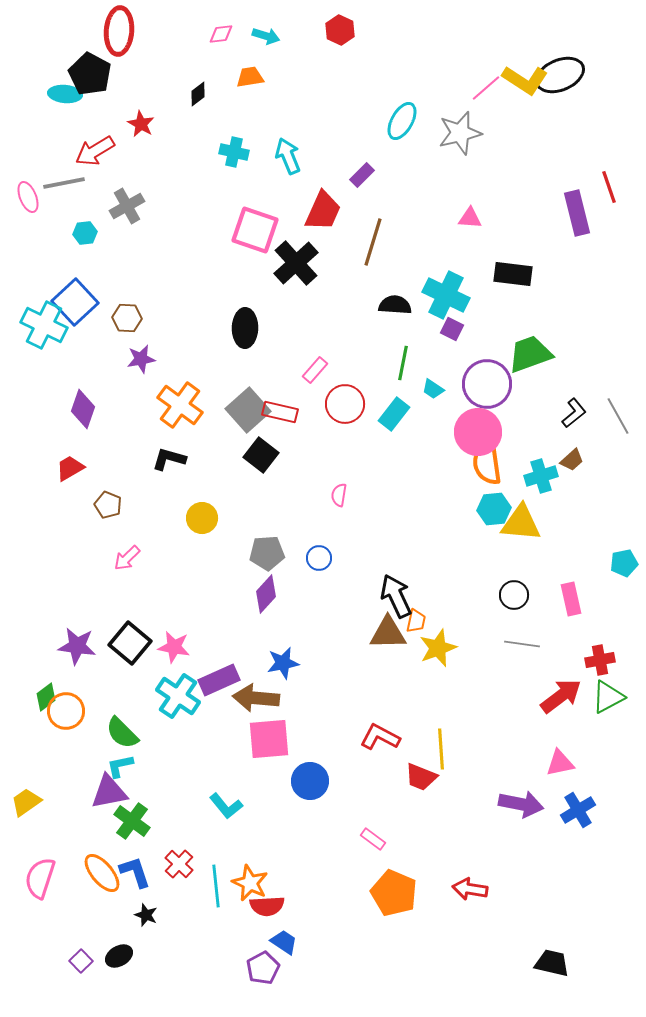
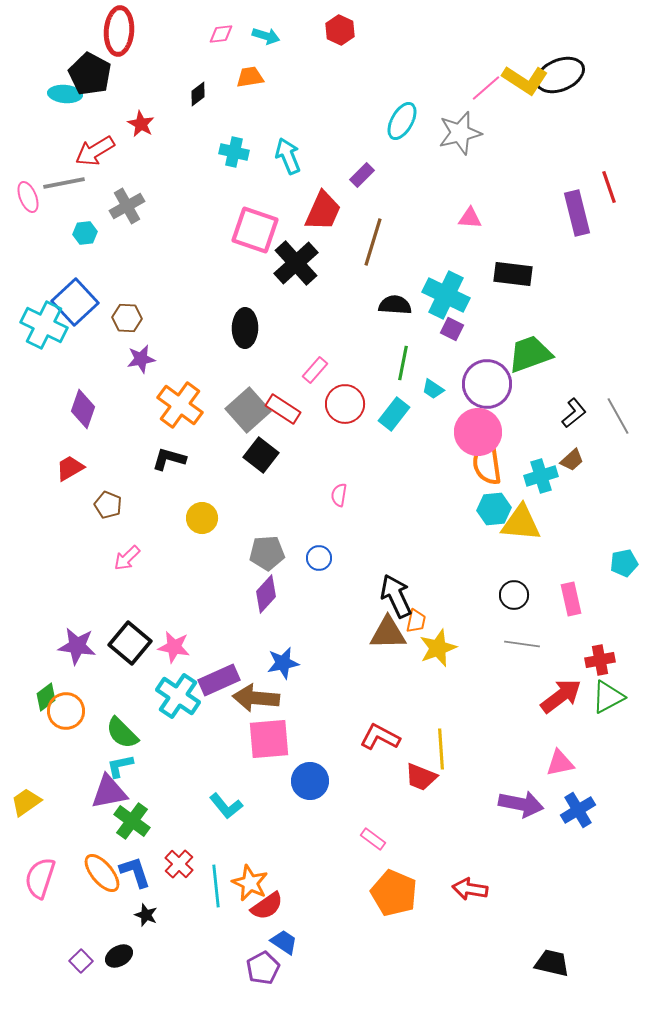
red rectangle at (280, 412): moved 3 px right, 3 px up; rotated 20 degrees clockwise
red semicircle at (267, 906): rotated 32 degrees counterclockwise
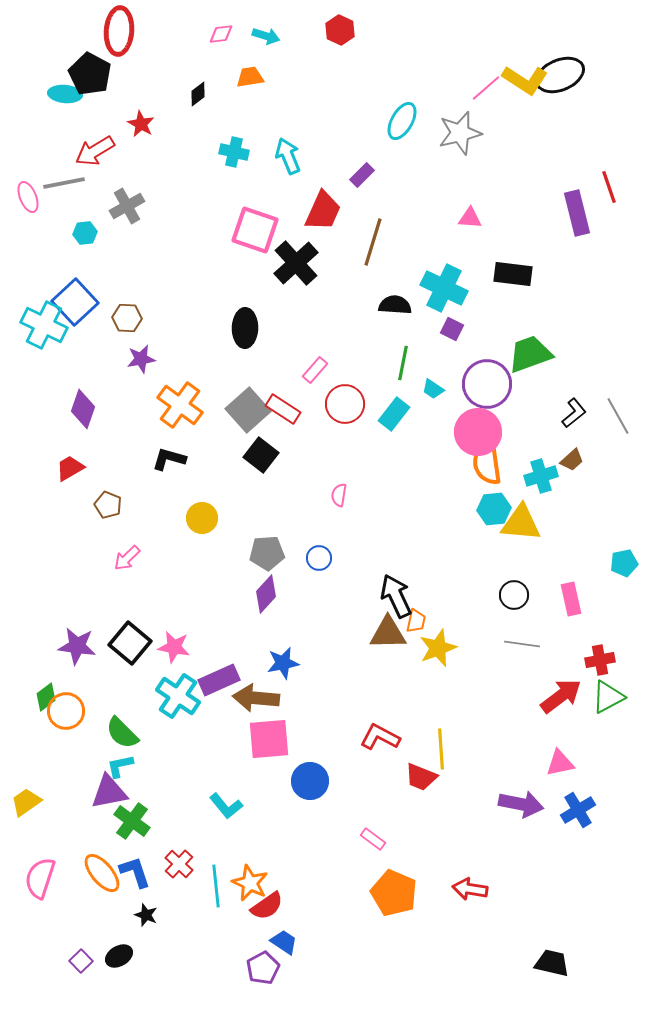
cyan cross at (446, 295): moved 2 px left, 7 px up
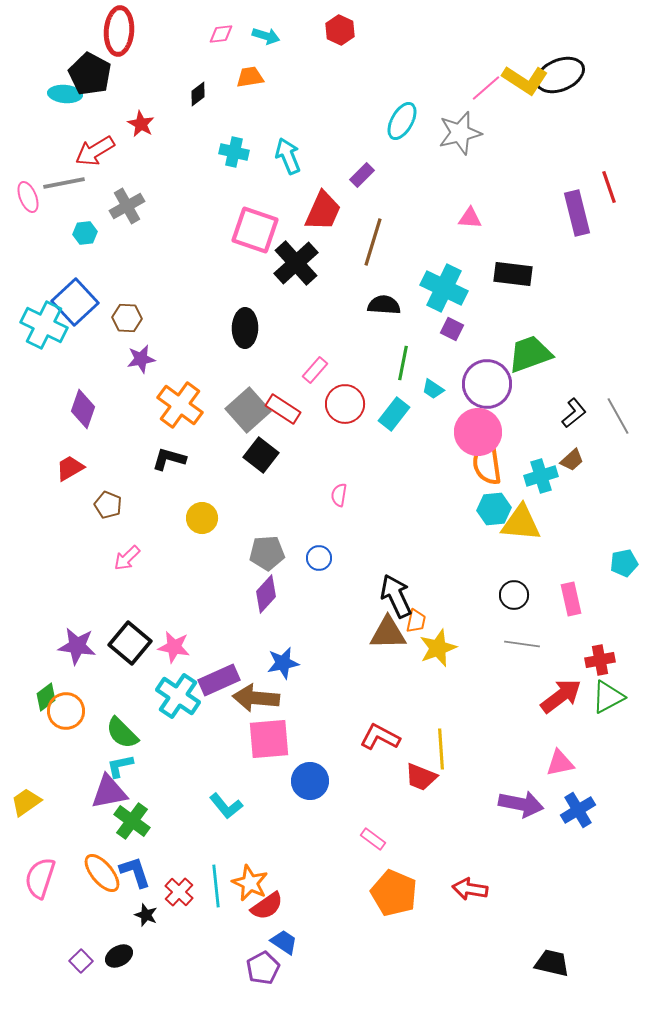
black semicircle at (395, 305): moved 11 px left
red cross at (179, 864): moved 28 px down
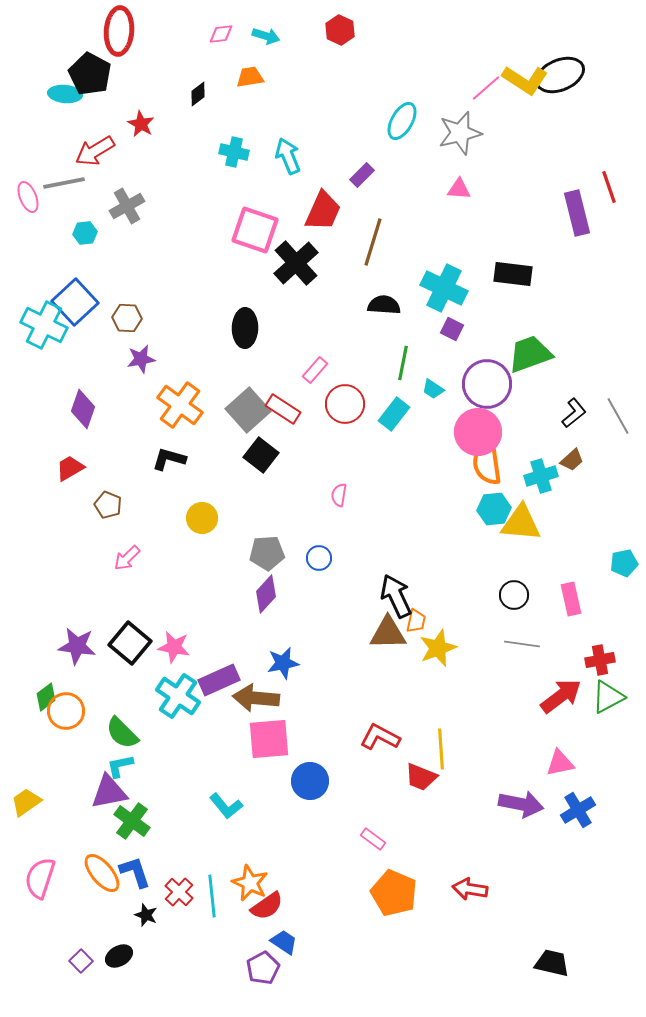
pink triangle at (470, 218): moved 11 px left, 29 px up
cyan line at (216, 886): moved 4 px left, 10 px down
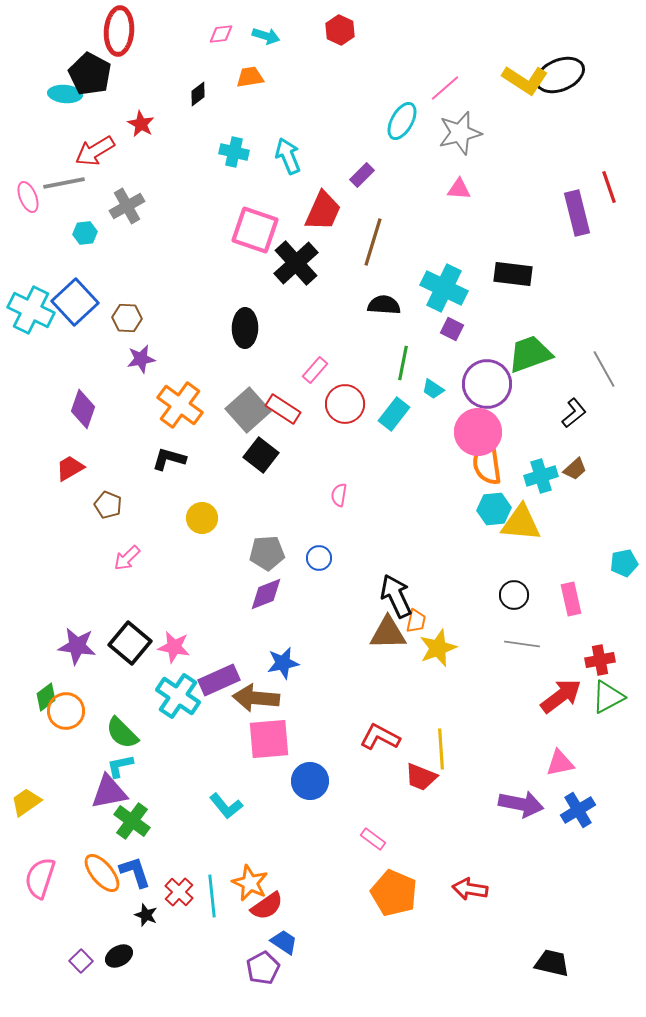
pink line at (486, 88): moved 41 px left
cyan cross at (44, 325): moved 13 px left, 15 px up
gray line at (618, 416): moved 14 px left, 47 px up
brown trapezoid at (572, 460): moved 3 px right, 9 px down
purple diamond at (266, 594): rotated 27 degrees clockwise
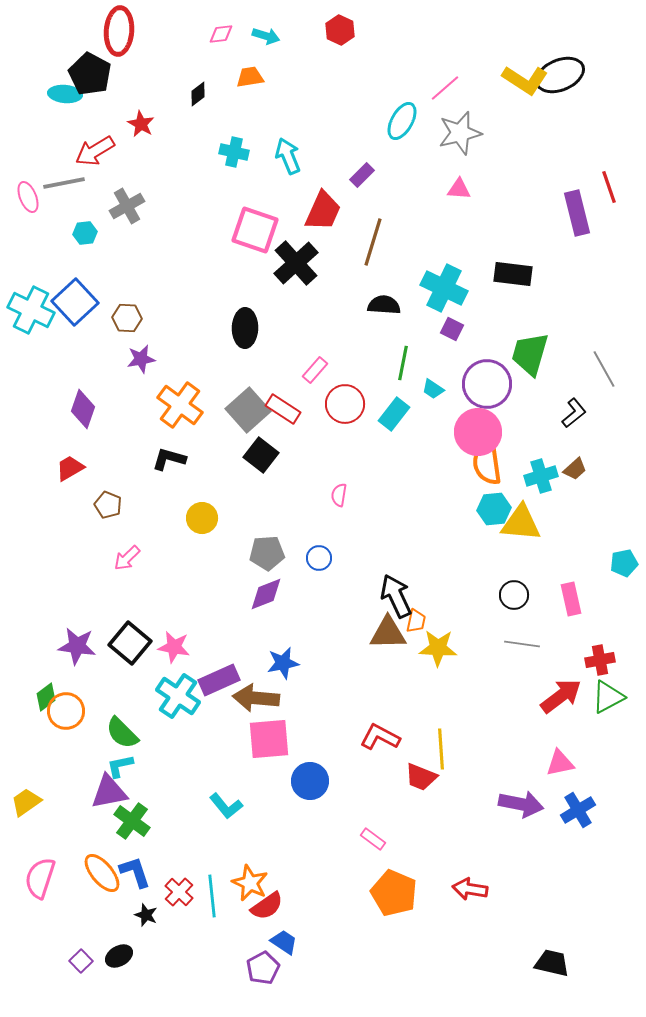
green trapezoid at (530, 354): rotated 54 degrees counterclockwise
yellow star at (438, 648): rotated 24 degrees clockwise
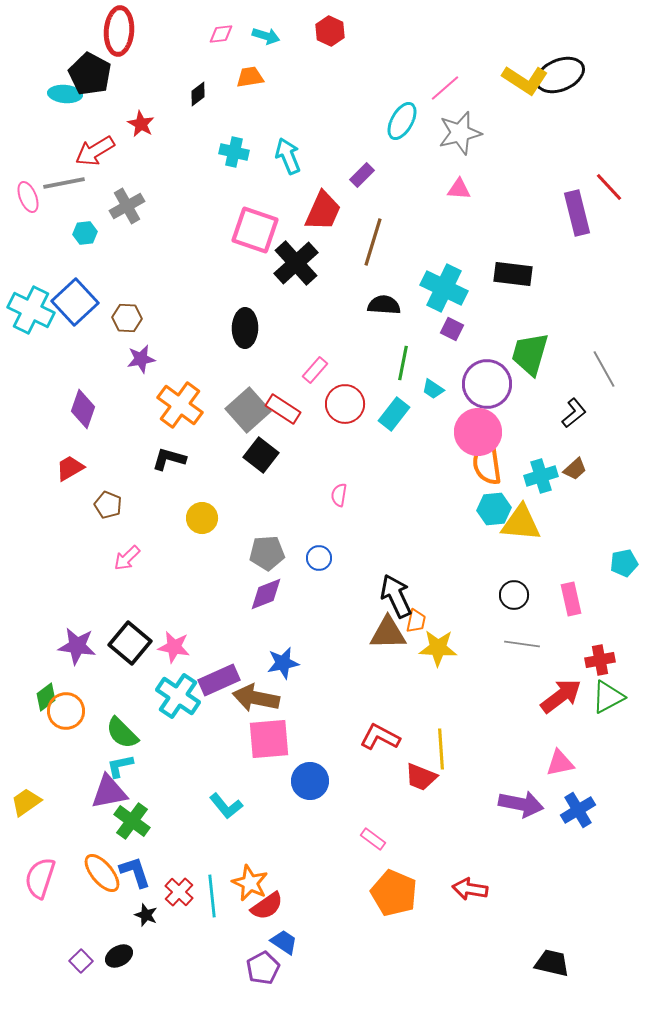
red hexagon at (340, 30): moved 10 px left, 1 px down
red line at (609, 187): rotated 24 degrees counterclockwise
brown arrow at (256, 698): rotated 6 degrees clockwise
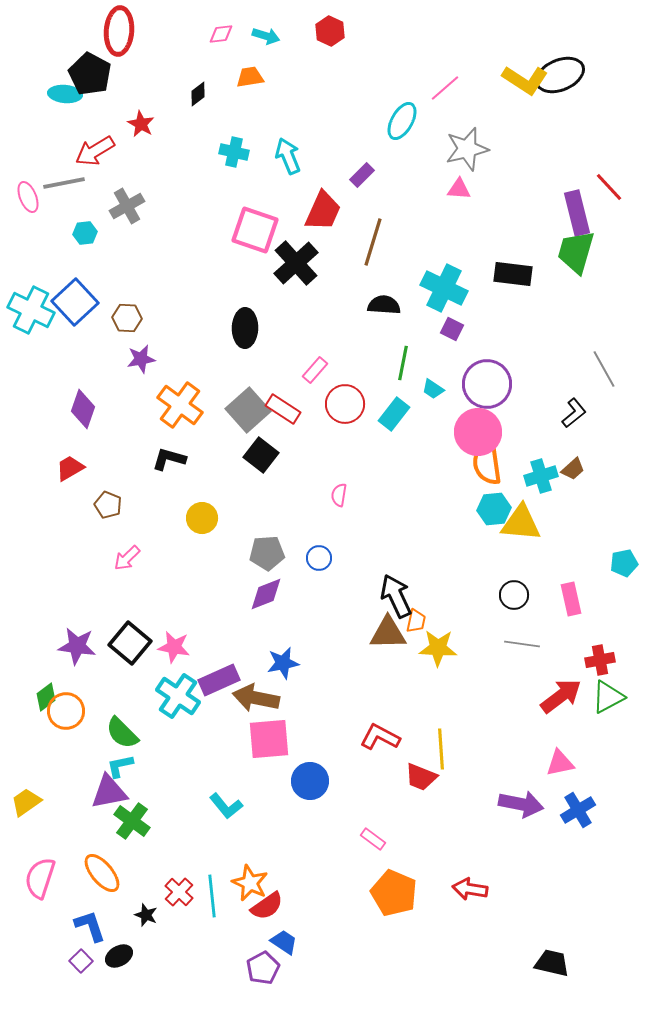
gray star at (460, 133): moved 7 px right, 16 px down
green trapezoid at (530, 354): moved 46 px right, 102 px up
brown trapezoid at (575, 469): moved 2 px left
blue L-shape at (135, 872): moved 45 px left, 54 px down
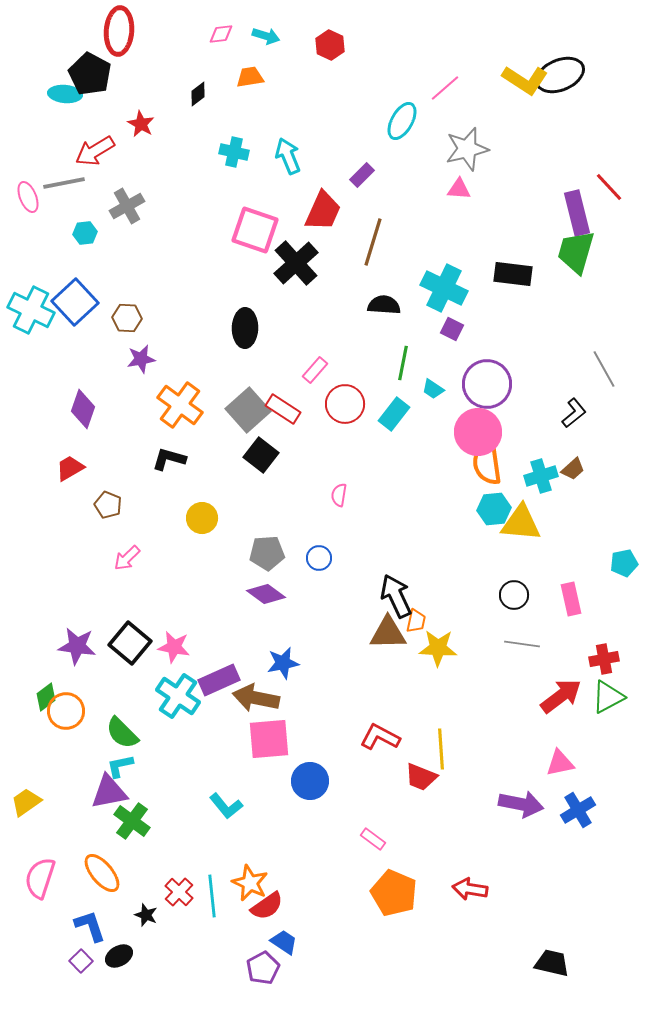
red hexagon at (330, 31): moved 14 px down
purple diamond at (266, 594): rotated 57 degrees clockwise
red cross at (600, 660): moved 4 px right, 1 px up
